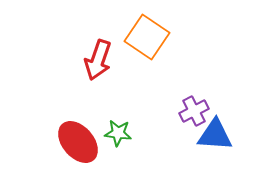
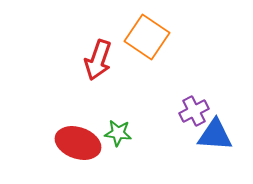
red ellipse: moved 1 px down; rotated 30 degrees counterclockwise
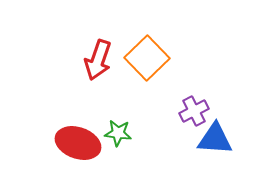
orange square: moved 21 px down; rotated 12 degrees clockwise
blue triangle: moved 4 px down
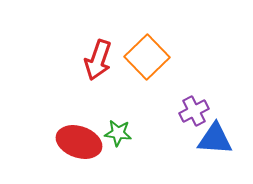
orange square: moved 1 px up
red ellipse: moved 1 px right, 1 px up
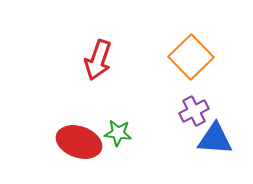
orange square: moved 44 px right
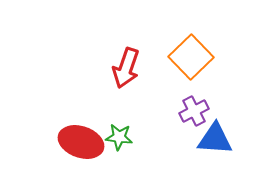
red arrow: moved 28 px right, 8 px down
green star: moved 1 px right, 4 px down
red ellipse: moved 2 px right
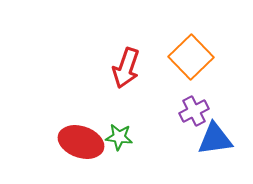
blue triangle: rotated 12 degrees counterclockwise
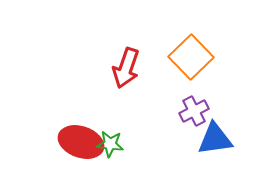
green star: moved 9 px left, 7 px down
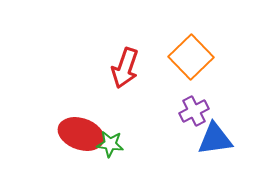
red arrow: moved 1 px left
red ellipse: moved 8 px up
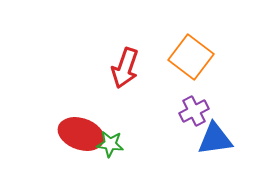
orange square: rotated 9 degrees counterclockwise
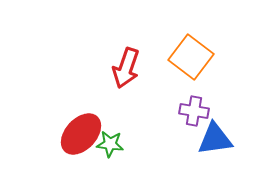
red arrow: moved 1 px right
purple cross: rotated 36 degrees clockwise
red ellipse: rotated 66 degrees counterclockwise
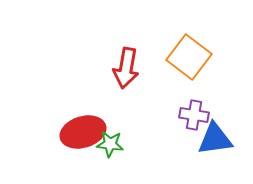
orange square: moved 2 px left
red arrow: rotated 9 degrees counterclockwise
purple cross: moved 4 px down
red ellipse: moved 2 px right, 2 px up; rotated 30 degrees clockwise
